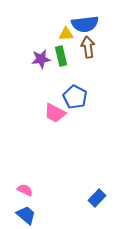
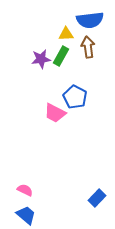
blue semicircle: moved 5 px right, 4 px up
green rectangle: rotated 42 degrees clockwise
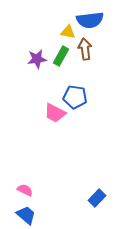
yellow triangle: moved 2 px right, 2 px up; rotated 14 degrees clockwise
brown arrow: moved 3 px left, 2 px down
purple star: moved 4 px left
blue pentagon: rotated 20 degrees counterclockwise
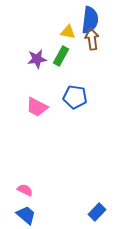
blue semicircle: rotated 76 degrees counterclockwise
brown arrow: moved 7 px right, 10 px up
pink trapezoid: moved 18 px left, 6 px up
blue rectangle: moved 14 px down
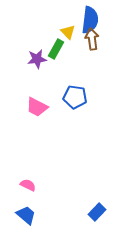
yellow triangle: rotated 35 degrees clockwise
green rectangle: moved 5 px left, 7 px up
pink semicircle: moved 3 px right, 5 px up
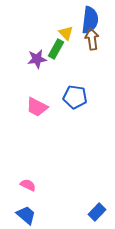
yellow triangle: moved 2 px left, 1 px down
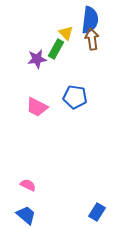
blue rectangle: rotated 12 degrees counterclockwise
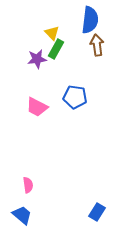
yellow triangle: moved 14 px left
brown arrow: moved 5 px right, 6 px down
pink semicircle: rotated 56 degrees clockwise
blue trapezoid: moved 4 px left
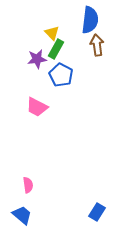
blue pentagon: moved 14 px left, 22 px up; rotated 20 degrees clockwise
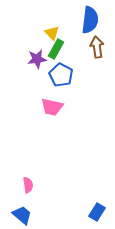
brown arrow: moved 2 px down
pink trapezoid: moved 15 px right; rotated 15 degrees counterclockwise
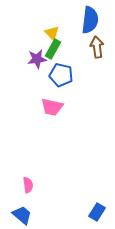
green rectangle: moved 3 px left
blue pentagon: rotated 15 degrees counterclockwise
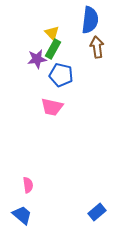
blue rectangle: rotated 18 degrees clockwise
